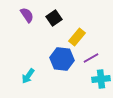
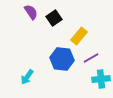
purple semicircle: moved 4 px right, 3 px up
yellow rectangle: moved 2 px right, 1 px up
cyan arrow: moved 1 px left, 1 px down
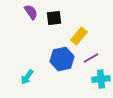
black square: rotated 28 degrees clockwise
blue hexagon: rotated 20 degrees counterclockwise
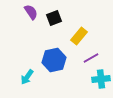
black square: rotated 14 degrees counterclockwise
blue hexagon: moved 8 px left, 1 px down
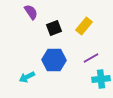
black square: moved 10 px down
yellow rectangle: moved 5 px right, 10 px up
blue hexagon: rotated 15 degrees clockwise
cyan arrow: rotated 28 degrees clockwise
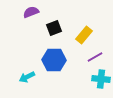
purple semicircle: rotated 77 degrees counterclockwise
yellow rectangle: moved 9 px down
purple line: moved 4 px right, 1 px up
cyan cross: rotated 12 degrees clockwise
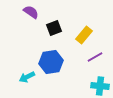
purple semicircle: rotated 56 degrees clockwise
blue hexagon: moved 3 px left, 2 px down; rotated 10 degrees counterclockwise
cyan cross: moved 1 px left, 7 px down
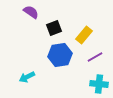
blue hexagon: moved 9 px right, 7 px up
cyan cross: moved 1 px left, 2 px up
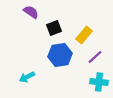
purple line: rotated 14 degrees counterclockwise
cyan cross: moved 2 px up
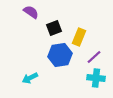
yellow rectangle: moved 5 px left, 2 px down; rotated 18 degrees counterclockwise
purple line: moved 1 px left
cyan arrow: moved 3 px right, 1 px down
cyan cross: moved 3 px left, 4 px up
